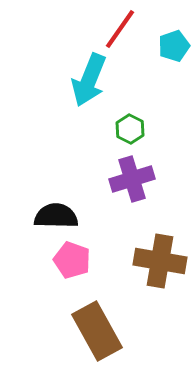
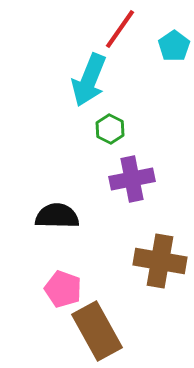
cyan pentagon: rotated 16 degrees counterclockwise
green hexagon: moved 20 px left
purple cross: rotated 6 degrees clockwise
black semicircle: moved 1 px right
pink pentagon: moved 9 px left, 29 px down
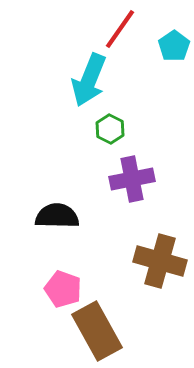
brown cross: rotated 6 degrees clockwise
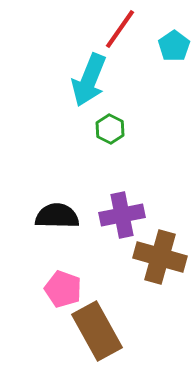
purple cross: moved 10 px left, 36 px down
brown cross: moved 4 px up
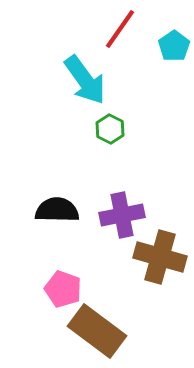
cyan arrow: moved 4 px left; rotated 58 degrees counterclockwise
black semicircle: moved 6 px up
brown rectangle: rotated 24 degrees counterclockwise
